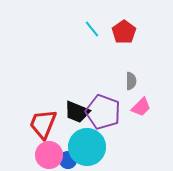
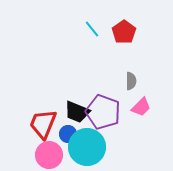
blue circle: moved 26 px up
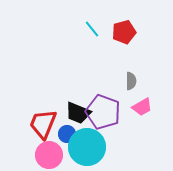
red pentagon: rotated 20 degrees clockwise
pink trapezoid: moved 1 px right; rotated 15 degrees clockwise
black trapezoid: moved 1 px right, 1 px down
blue circle: moved 1 px left
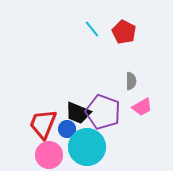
red pentagon: rotated 30 degrees counterclockwise
blue circle: moved 5 px up
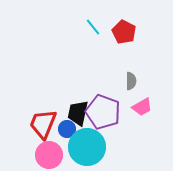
cyan line: moved 1 px right, 2 px up
black trapezoid: rotated 80 degrees clockwise
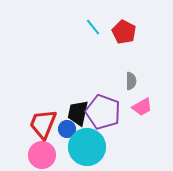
pink circle: moved 7 px left
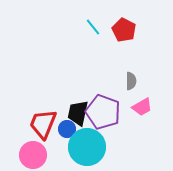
red pentagon: moved 2 px up
pink circle: moved 9 px left
